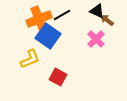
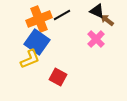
blue square: moved 11 px left, 6 px down
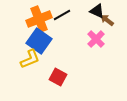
blue square: moved 2 px right, 1 px up
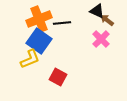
black line: moved 8 px down; rotated 24 degrees clockwise
pink cross: moved 5 px right
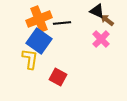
yellow L-shape: rotated 60 degrees counterclockwise
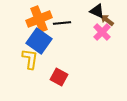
pink cross: moved 1 px right, 7 px up
red square: moved 1 px right
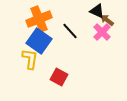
black line: moved 8 px right, 8 px down; rotated 54 degrees clockwise
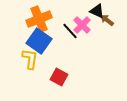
pink cross: moved 20 px left, 7 px up
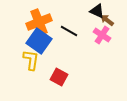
orange cross: moved 3 px down
pink cross: moved 20 px right, 10 px down; rotated 12 degrees counterclockwise
black line: moved 1 px left; rotated 18 degrees counterclockwise
yellow L-shape: moved 1 px right, 1 px down
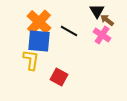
black triangle: rotated 35 degrees clockwise
orange cross: rotated 25 degrees counterclockwise
blue square: rotated 30 degrees counterclockwise
